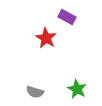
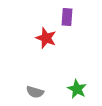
purple rectangle: rotated 66 degrees clockwise
red star: rotated 10 degrees counterclockwise
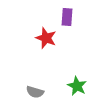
green star: moved 3 px up
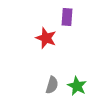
gray semicircle: moved 17 px right, 7 px up; rotated 90 degrees counterclockwise
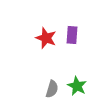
purple rectangle: moved 5 px right, 18 px down
gray semicircle: moved 4 px down
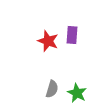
red star: moved 2 px right, 3 px down
green star: moved 7 px down
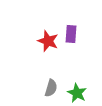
purple rectangle: moved 1 px left, 1 px up
gray semicircle: moved 1 px left, 1 px up
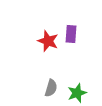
green star: rotated 24 degrees clockwise
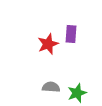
red star: moved 3 px down; rotated 30 degrees clockwise
gray semicircle: moved 1 px up; rotated 102 degrees counterclockwise
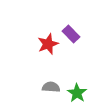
purple rectangle: rotated 48 degrees counterclockwise
green star: rotated 18 degrees counterclockwise
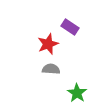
purple rectangle: moved 1 px left, 7 px up; rotated 12 degrees counterclockwise
gray semicircle: moved 18 px up
